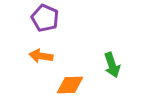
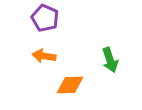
orange arrow: moved 3 px right
green arrow: moved 2 px left, 5 px up
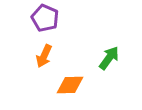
orange arrow: rotated 75 degrees counterclockwise
green arrow: moved 1 px left, 2 px up; rotated 125 degrees counterclockwise
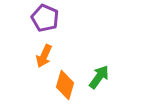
green arrow: moved 10 px left, 19 px down
orange diamond: moved 5 px left; rotated 72 degrees counterclockwise
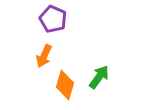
purple pentagon: moved 8 px right, 1 px down
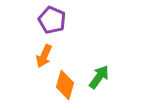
purple pentagon: moved 1 px left, 1 px down
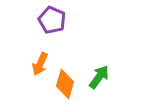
orange arrow: moved 4 px left, 8 px down
orange diamond: moved 1 px up
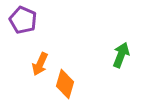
purple pentagon: moved 29 px left
green arrow: moved 22 px right, 22 px up; rotated 15 degrees counterclockwise
